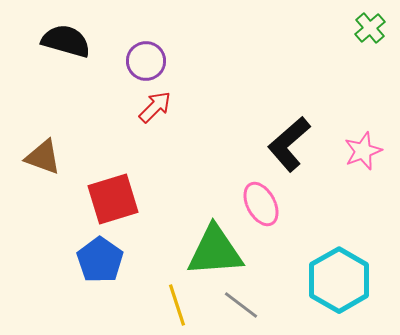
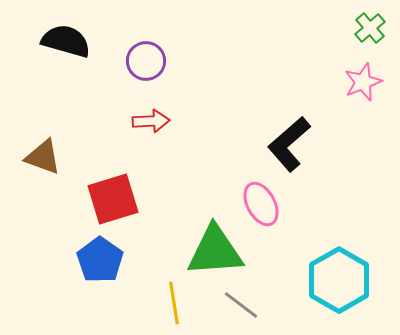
red arrow: moved 4 px left, 14 px down; rotated 42 degrees clockwise
pink star: moved 69 px up
yellow line: moved 3 px left, 2 px up; rotated 9 degrees clockwise
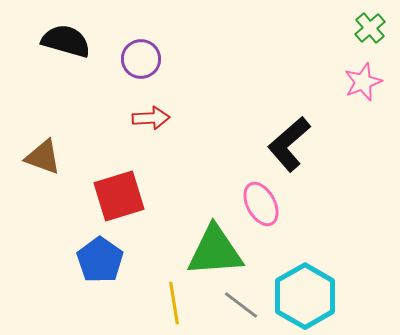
purple circle: moved 5 px left, 2 px up
red arrow: moved 3 px up
red square: moved 6 px right, 3 px up
cyan hexagon: moved 34 px left, 16 px down
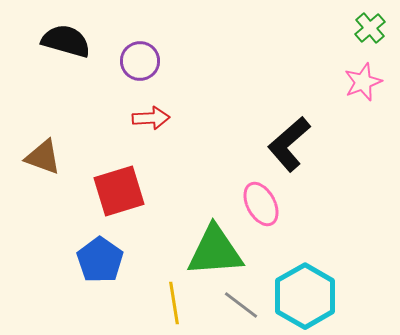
purple circle: moved 1 px left, 2 px down
red square: moved 5 px up
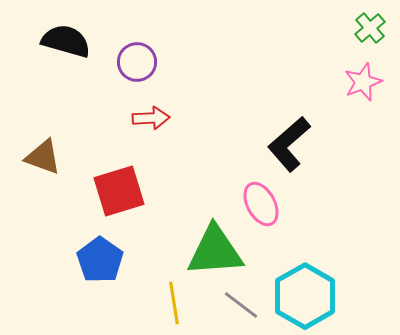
purple circle: moved 3 px left, 1 px down
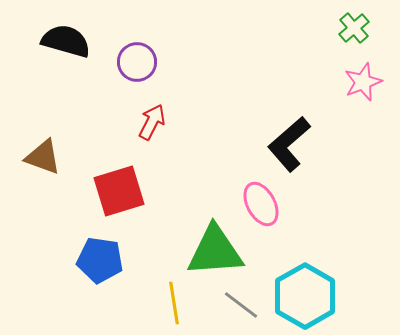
green cross: moved 16 px left
red arrow: moved 1 px right, 4 px down; rotated 60 degrees counterclockwise
blue pentagon: rotated 27 degrees counterclockwise
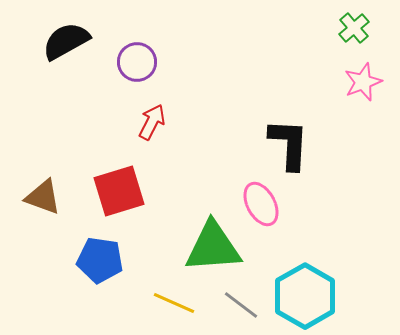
black semicircle: rotated 45 degrees counterclockwise
black L-shape: rotated 134 degrees clockwise
brown triangle: moved 40 px down
green triangle: moved 2 px left, 4 px up
yellow line: rotated 57 degrees counterclockwise
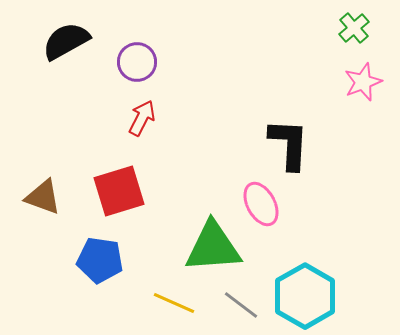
red arrow: moved 10 px left, 4 px up
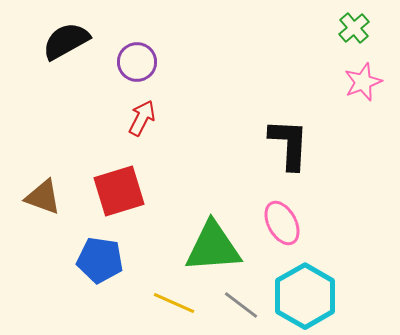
pink ellipse: moved 21 px right, 19 px down
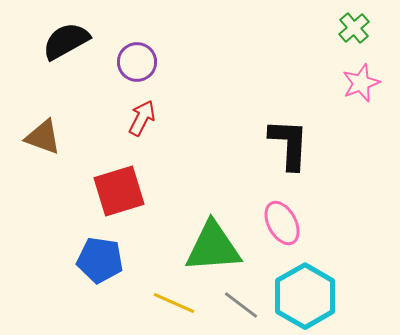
pink star: moved 2 px left, 1 px down
brown triangle: moved 60 px up
